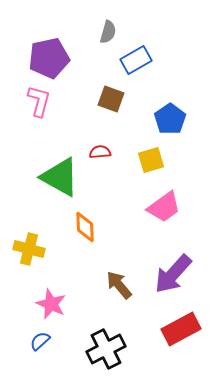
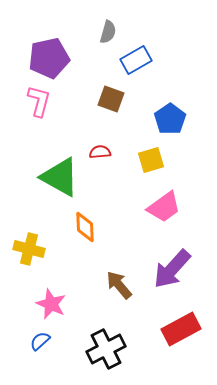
purple arrow: moved 1 px left, 5 px up
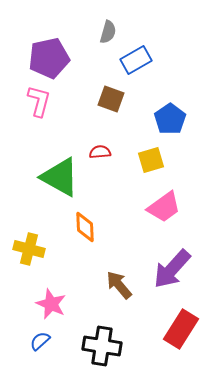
red rectangle: rotated 30 degrees counterclockwise
black cross: moved 4 px left, 3 px up; rotated 36 degrees clockwise
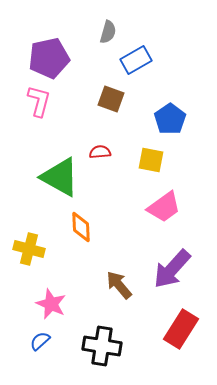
yellow square: rotated 28 degrees clockwise
orange diamond: moved 4 px left
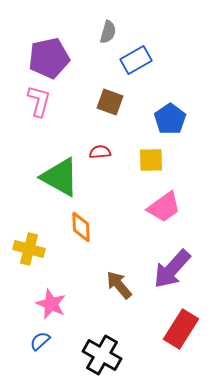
brown square: moved 1 px left, 3 px down
yellow square: rotated 12 degrees counterclockwise
black cross: moved 9 px down; rotated 21 degrees clockwise
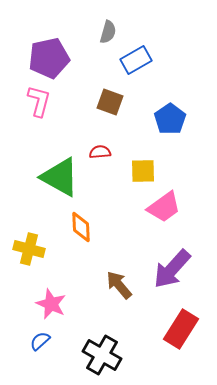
yellow square: moved 8 px left, 11 px down
